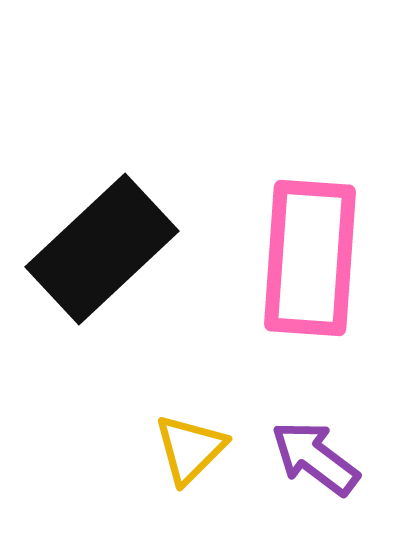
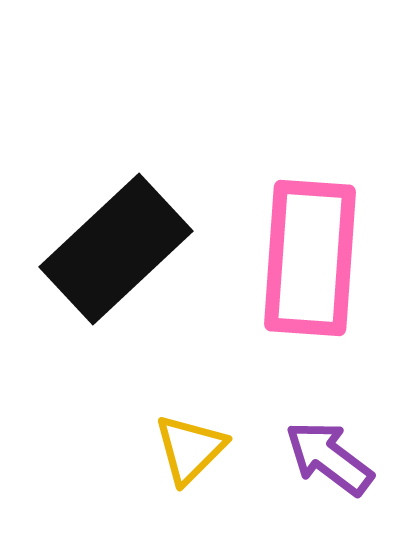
black rectangle: moved 14 px right
purple arrow: moved 14 px right
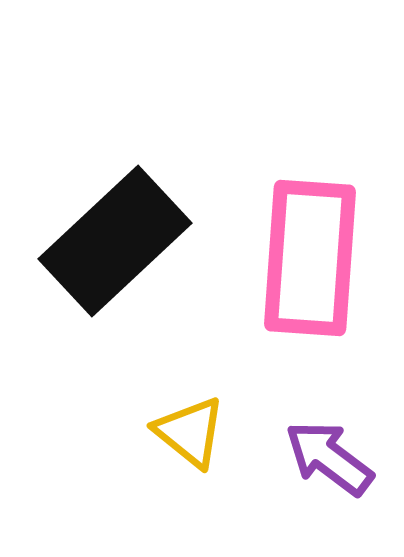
black rectangle: moved 1 px left, 8 px up
yellow triangle: moved 17 px up; rotated 36 degrees counterclockwise
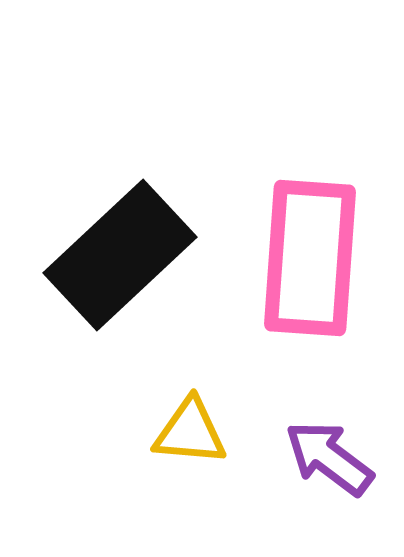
black rectangle: moved 5 px right, 14 px down
yellow triangle: rotated 34 degrees counterclockwise
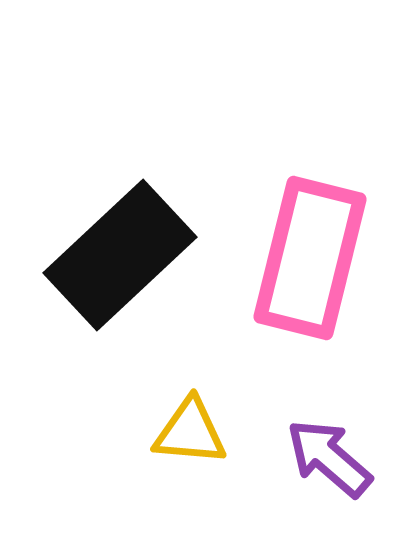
pink rectangle: rotated 10 degrees clockwise
purple arrow: rotated 4 degrees clockwise
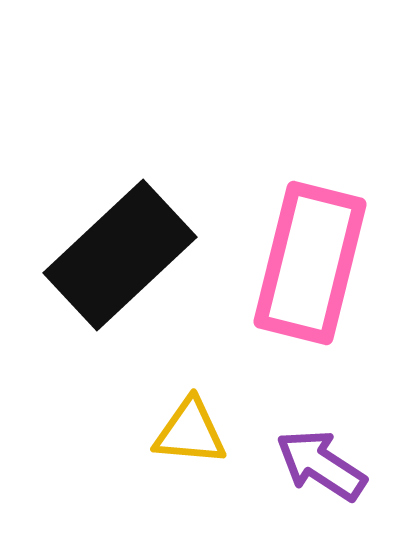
pink rectangle: moved 5 px down
purple arrow: moved 8 px left, 7 px down; rotated 8 degrees counterclockwise
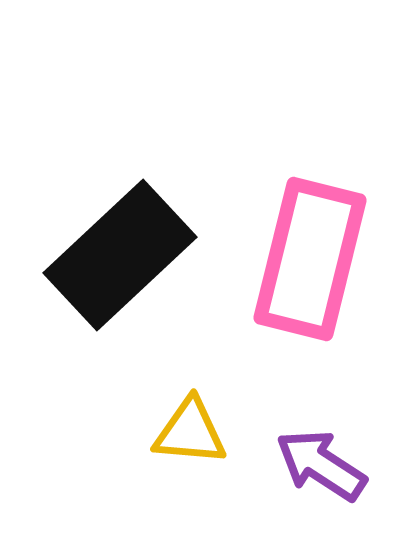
pink rectangle: moved 4 px up
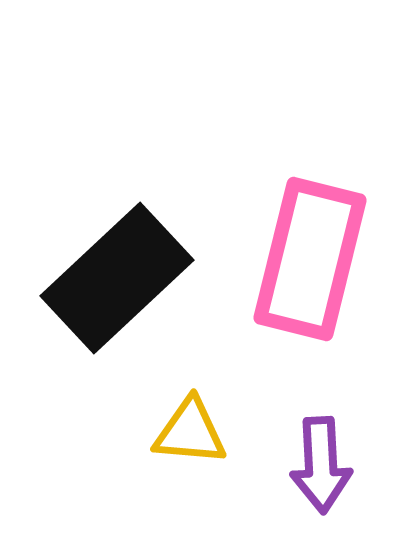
black rectangle: moved 3 px left, 23 px down
purple arrow: rotated 126 degrees counterclockwise
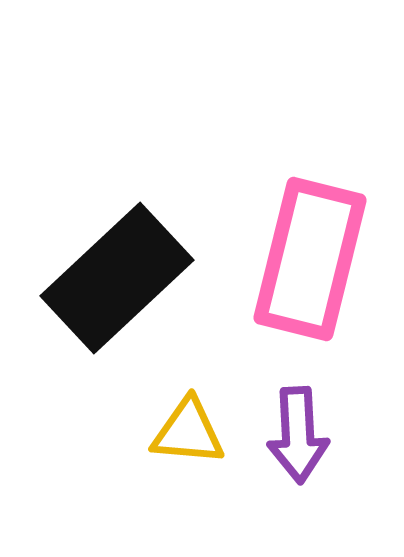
yellow triangle: moved 2 px left
purple arrow: moved 23 px left, 30 px up
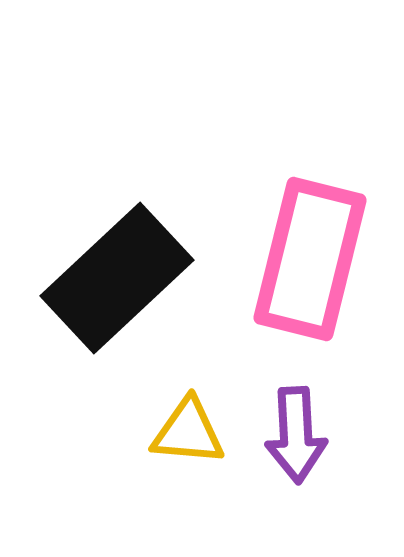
purple arrow: moved 2 px left
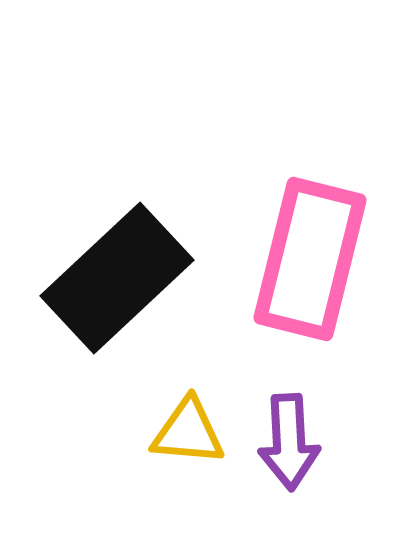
purple arrow: moved 7 px left, 7 px down
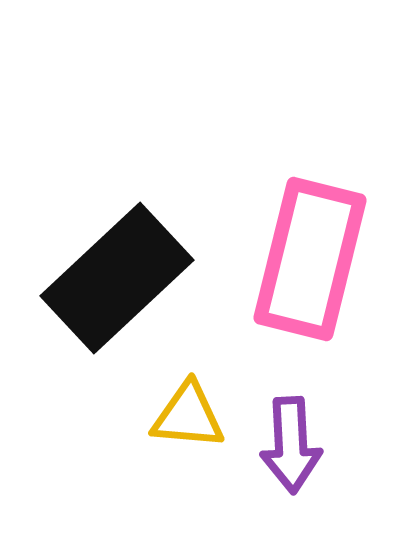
yellow triangle: moved 16 px up
purple arrow: moved 2 px right, 3 px down
